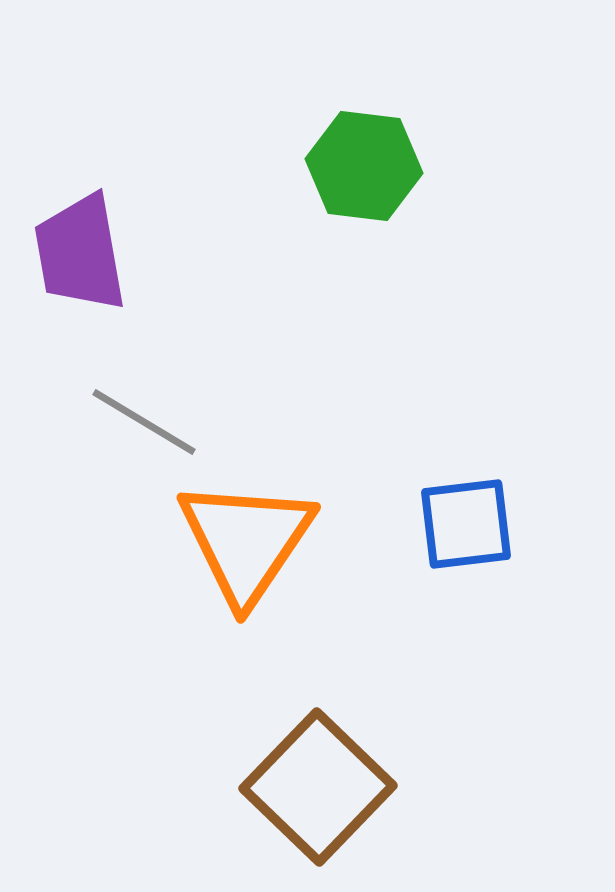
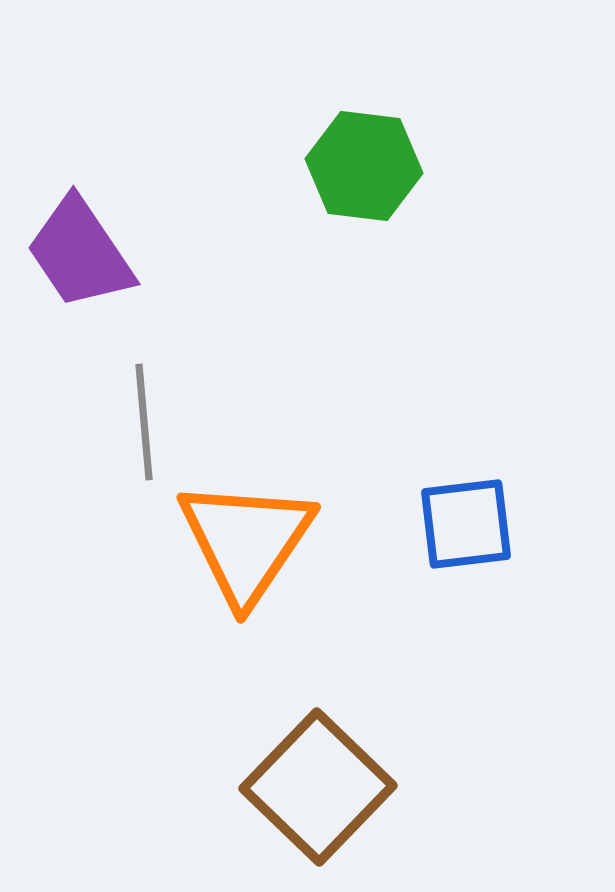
purple trapezoid: rotated 24 degrees counterclockwise
gray line: rotated 54 degrees clockwise
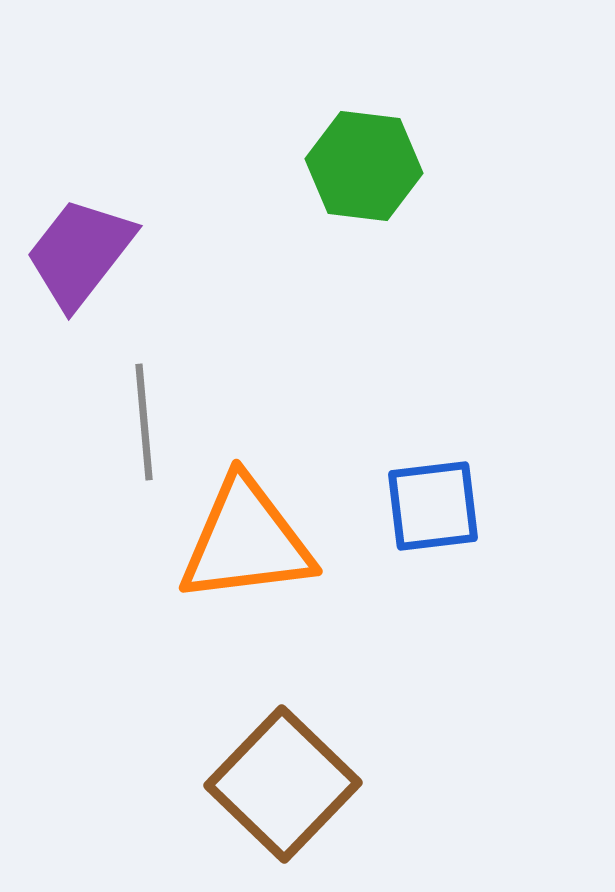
purple trapezoid: rotated 72 degrees clockwise
blue square: moved 33 px left, 18 px up
orange triangle: rotated 49 degrees clockwise
brown square: moved 35 px left, 3 px up
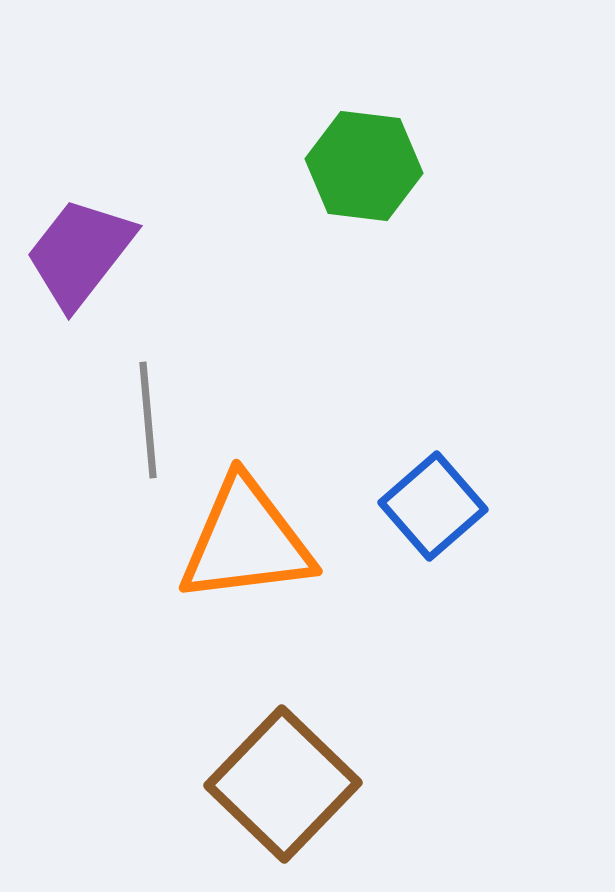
gray line: moved 4 px right, 2 px up
blue square: rotated 34 degrees counterclockwise
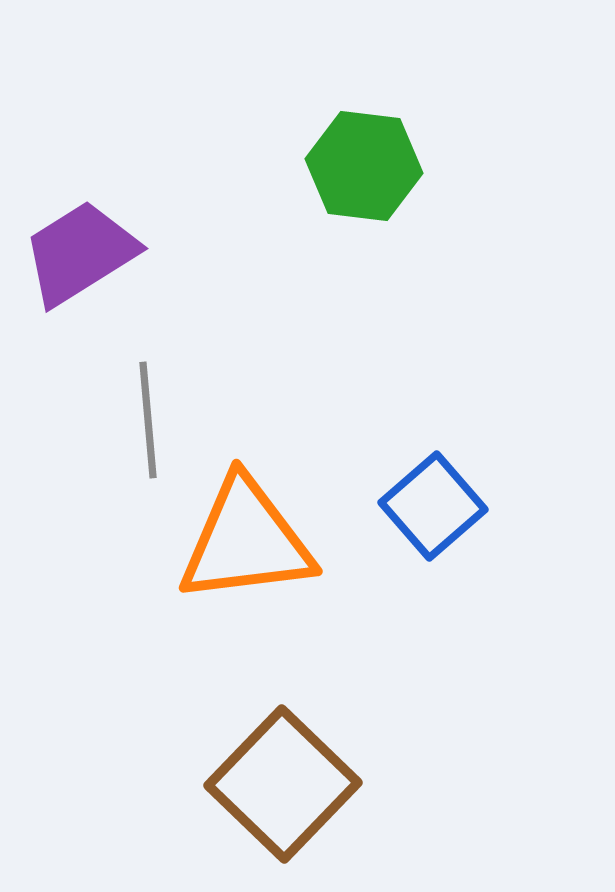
purple trapezoid: rotated 20 degrees clockwise
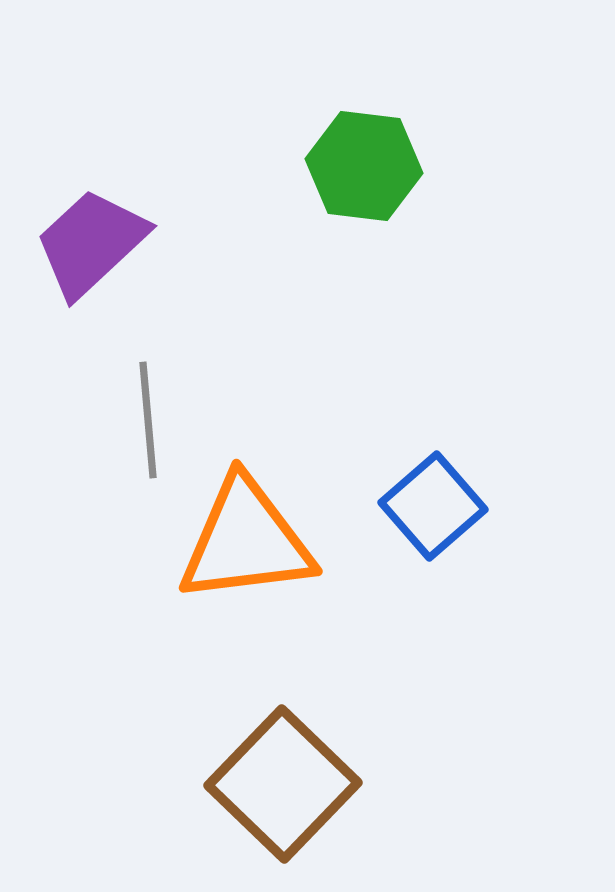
purple trapezoid: moved 11 px right, 10 px up; rotated 11 degrees counterclockwise
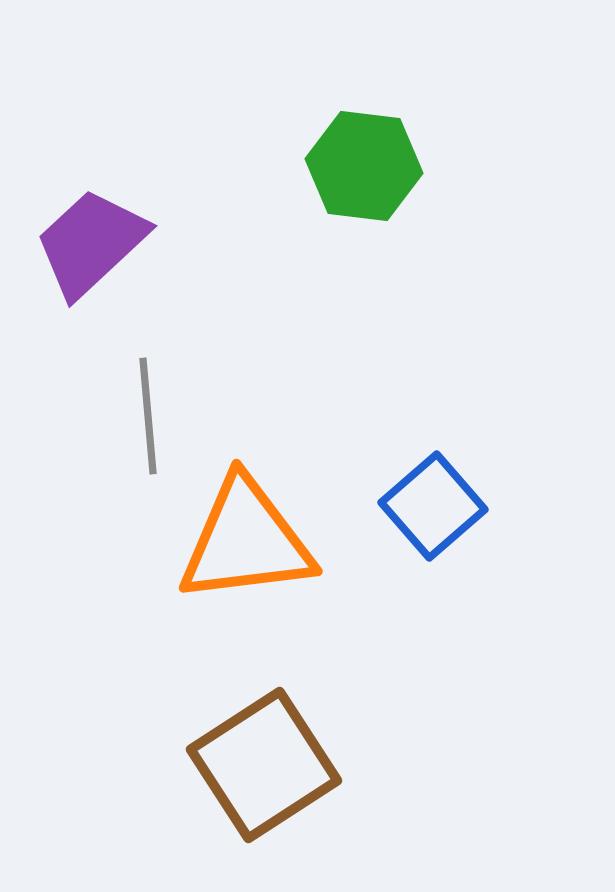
gray line: moved 4 px up
brown square: moved 19 px left, 19 px up; rotated 13 degrees clockwise
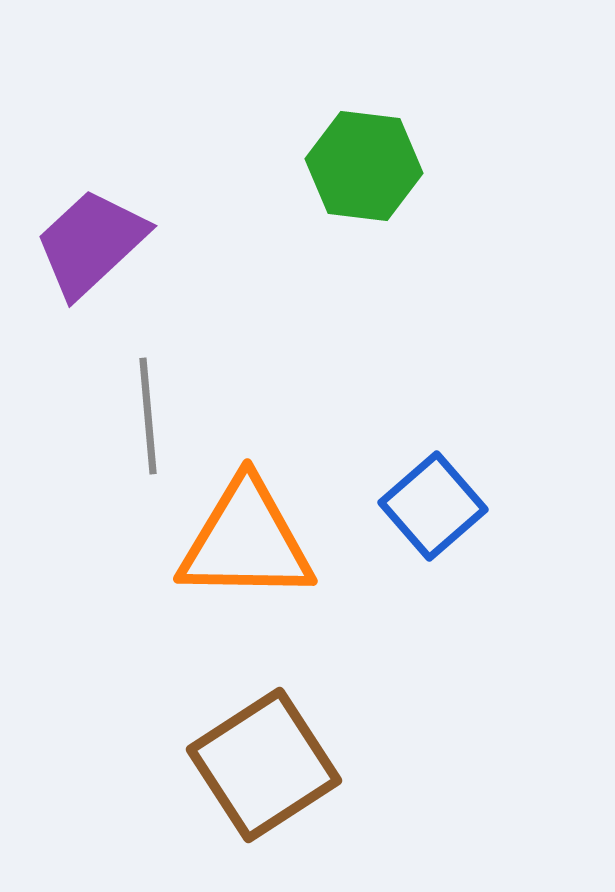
orange triangle: rotated 8 degrees clockwise
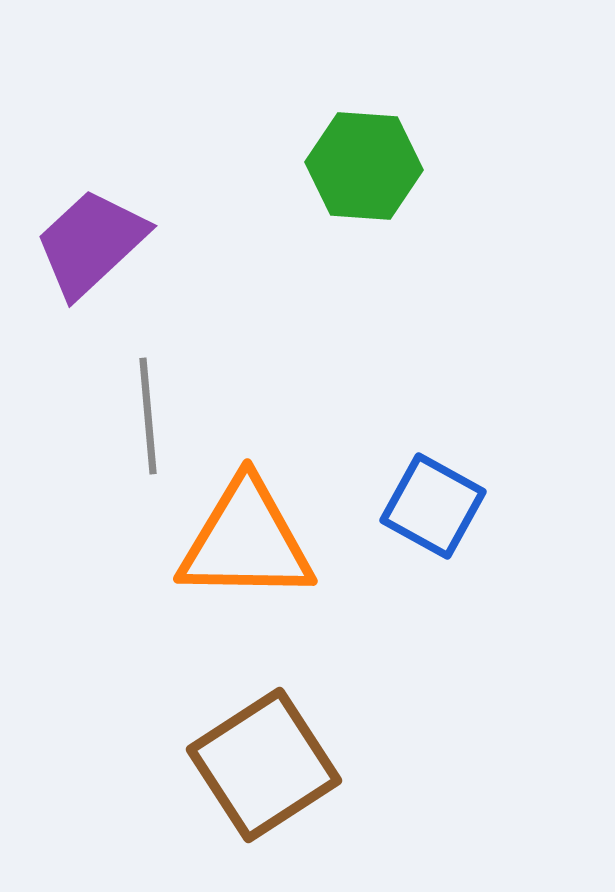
green hexagon: rotated 3 degrees counterclockwise
blue square: rotated 20 degrees counterclockwise
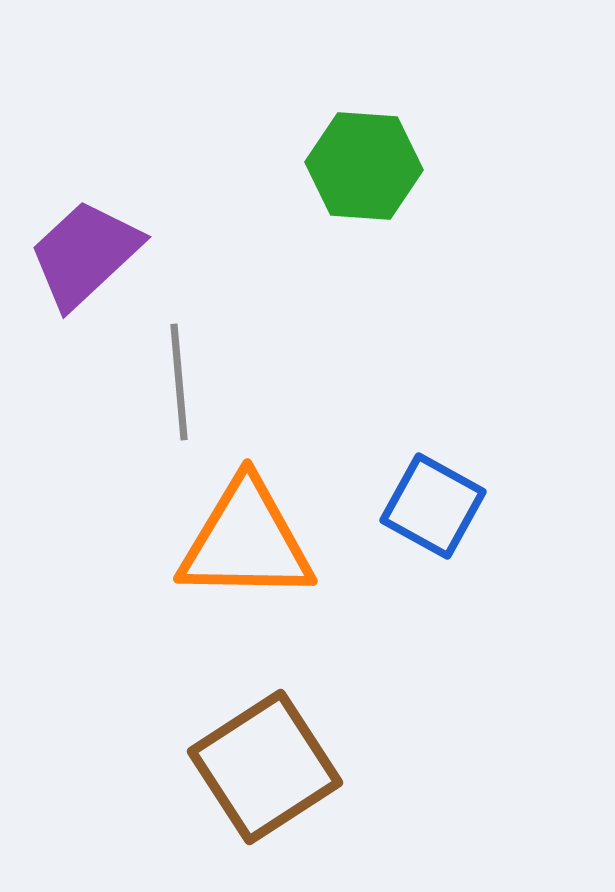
purple trapezoid: moved 6 px left, 11 px down
gray line: moved 31 px right, 34 px up
brown square: moved 1 px right, 2 px down
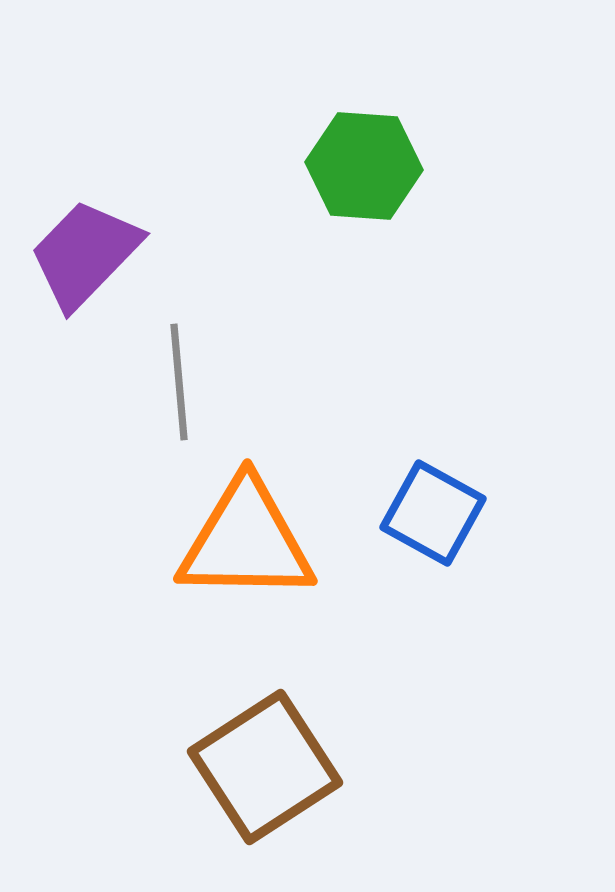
purple trapezoid: rotated 3 degrees counterclockwise
blue square: moved 7 px down
